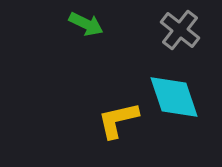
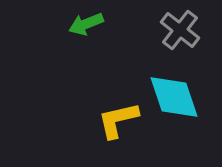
green arrow: rotated 132 degrees clockwise
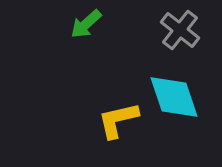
green arrow: rotated 20 degrees counterclockwise
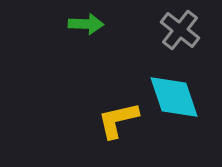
green arrow: rotated 136 degrees counterclockwise
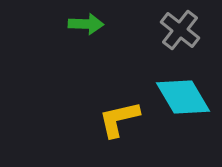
cyan diamond: moved 9 px right; rotated 12 degrees counterclockwise
yellow L-shape: moved 1 px right, 1 px up
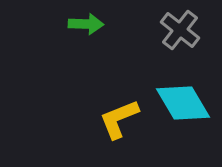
cyan diamond: moved 6 px down
yellow L-shape: rotated 9 degrees counterclockwise
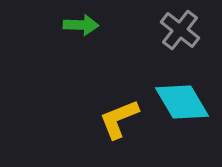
green arrow: moved 5 px left, 1 px down
cyan diamond: moved 1 px left, 1 px up
